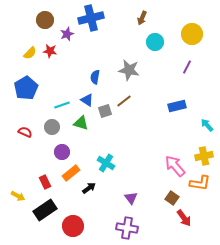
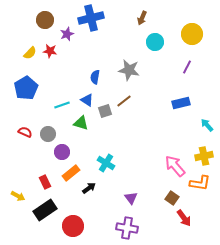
blue rectangle: moved 4 px right, 3 px up
gray circle: moved 4 px left, 7 px down
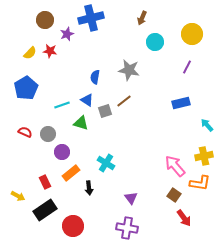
black arrow: rotated 120 degrees clockwise
brown square: moved 2 px right, 3 px up
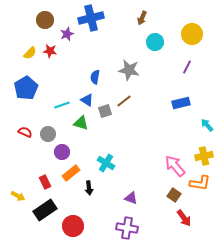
purple triangle: rotated 32 degrees counterclockwise
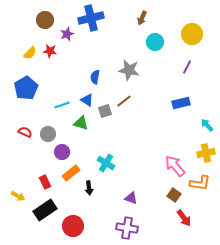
yellow cross: moved 2 px right, 3 px up
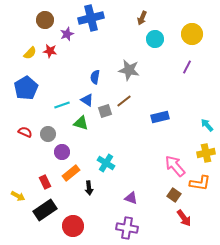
cyan circle: moved 3 px up
blue rectangle: moved 21 px left, 14 px down
